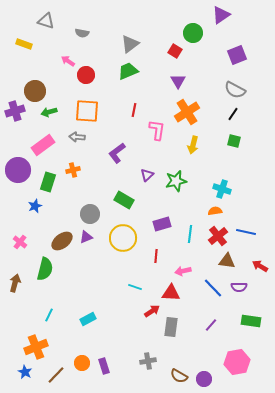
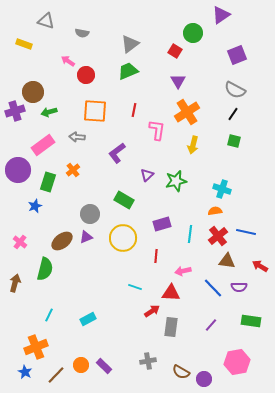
brown circle at (35, 91): moved 2 px left, 1 px down
orange square at (87, 111): moved 8 px right
orange cross at (73, 170): rotated 24 degrees counterclockwise
orange circle at (82, 363): moved 1 px left, 2 px down
purple rectangle at (104, 366): rotated 28 degrees counterclockwise
brown semicircle at (179, 376): moved 2 px right, 4 px up
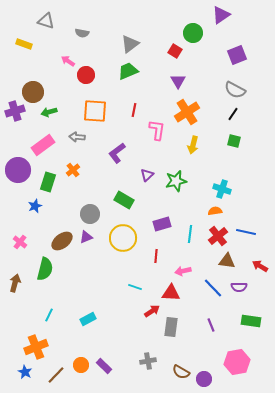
purple line at (211, 325): rotated 64 degrees counterclockwise
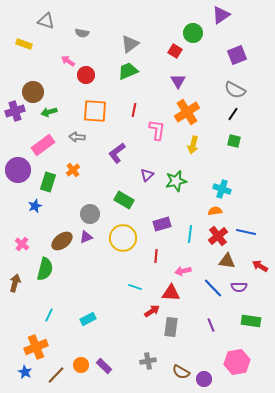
pink cross at (20, 242): moved 2 px right, 2 px down
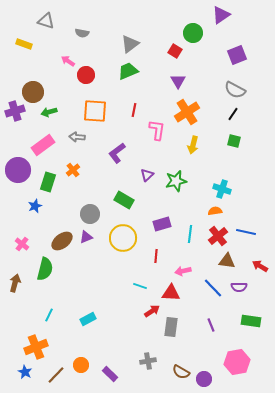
cyan line at (135, 287): moved 5 px right, 1 px up
purple rectangle at (104, 366): moved 6 px right, 8 px down
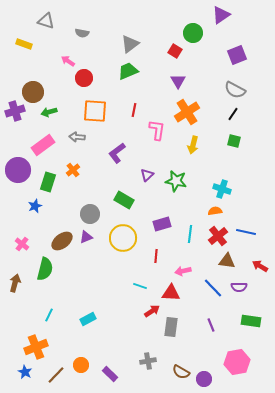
red circle at (86, 75): moved 2 px left, 3 px down
green star at (176, 181): rotated 25 degrees clockwise
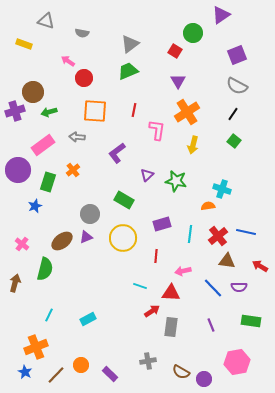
gray semicircle at (235, 90): moved 2 px right, 4 px up
green square at (234, 141): rotated 24 degrees clockwise
orange semicircle at (215, 211): moved 7 px left, 5 px up
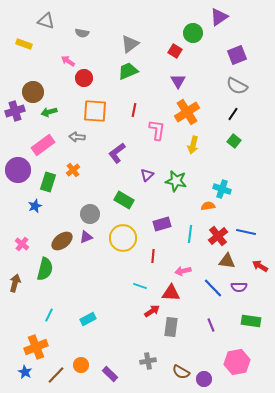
purple triangle at (221, 15): moved 2 px left, 2 px down
red line at (156, 256): moved 3 px left
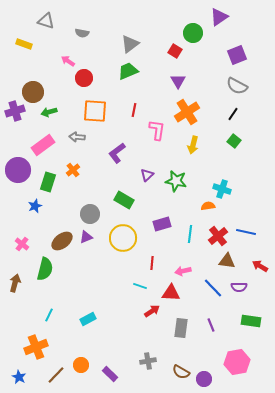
red line at (153, 256): moved 1 px left, 7 px down
gray rectangle at (171, 327): moved 10 px right, 1 px down
blue star at (25, 372): moved 6 px left, 5 px down
